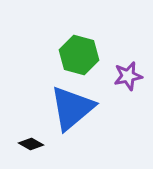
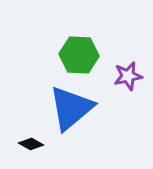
green hexagon: rotated 12 degrees counterclockwise
blue triangle: moved 1 px left
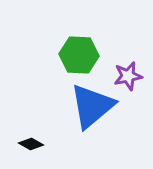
blue triangle: moved 21 px right, 2 px up
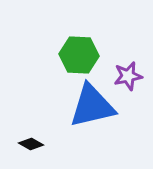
blue triangle: rotated 27 degrees clockwise
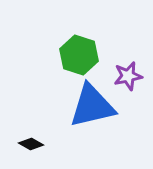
green hexagon: rotated 15 degrees clockwise
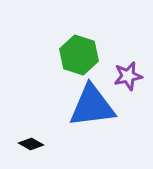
blue triangle: rotated 6 degrees clockwise
